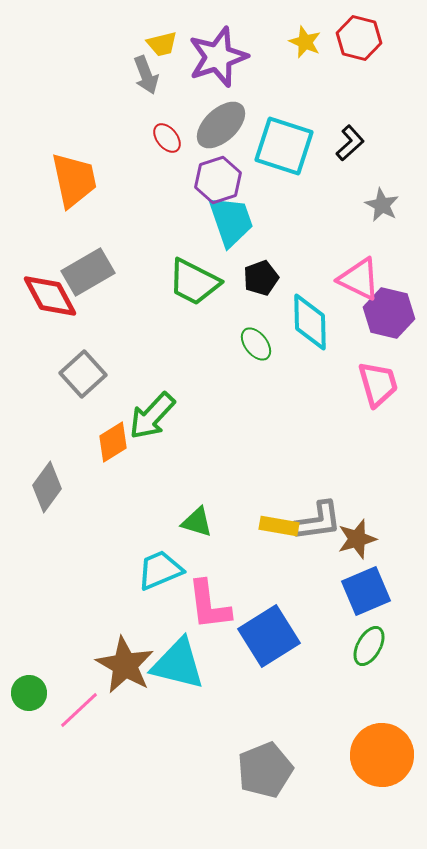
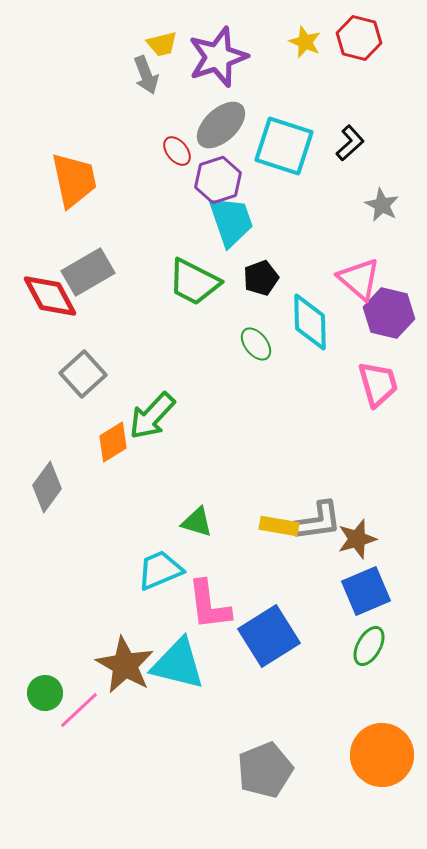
red ellipse at (167, 138): moved 10 px right, 13 px down
pink triangle at (359, 279): rotated 15 degrees clockwise
green circle at (29, 693): moved 16 px right
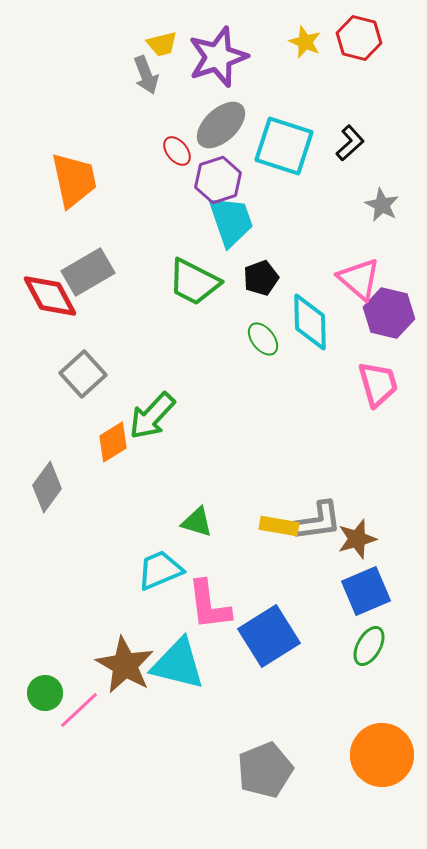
green ellipse at (256, 344): moved 7 px right, 5 px up
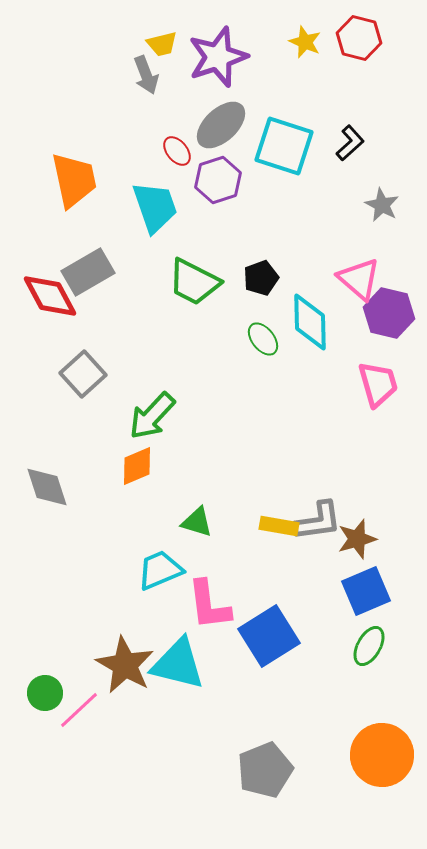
cyan trapezoid at (231, 221): moved 76 px left, 14 px up
orange diamond at (113, 442): moved 24 px right, 24 px down; rotated 9 degrees clockwise
gray diamond at (47, 487): rotated 54 degrees counterclockwise
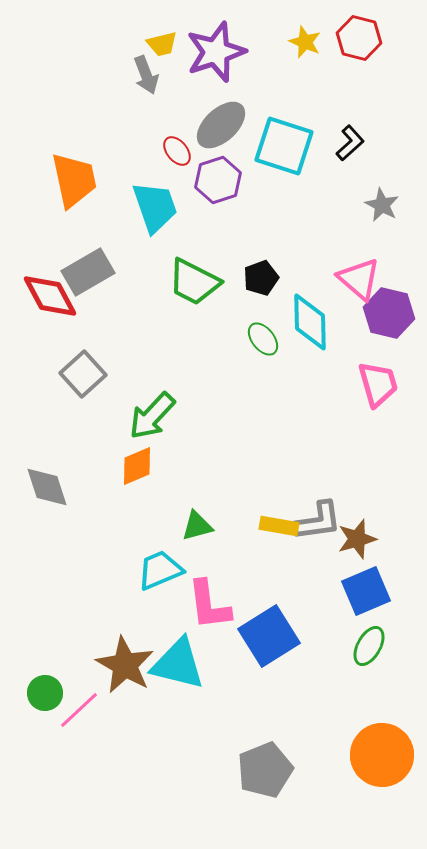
purple star at (218, 57): moved 2 px left, 5 px up
green triangle at (197, 522): moved 4 px down; rotated 32 degrees counterclockwise
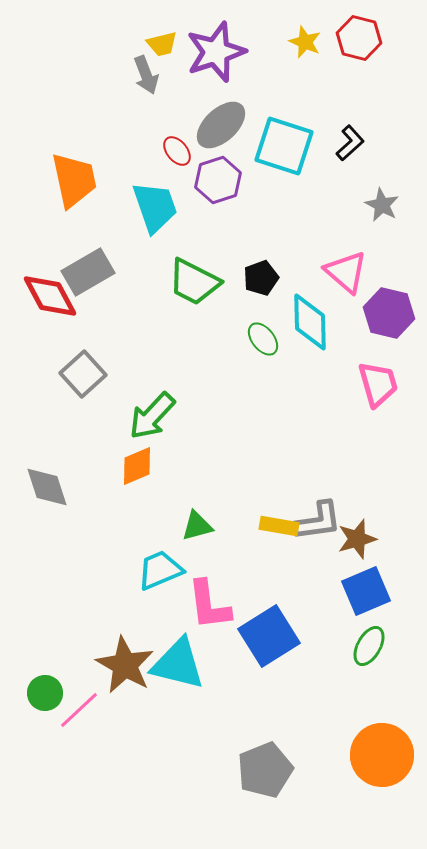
pink triangle at (359, 279): moved 13 px left, 7 px up
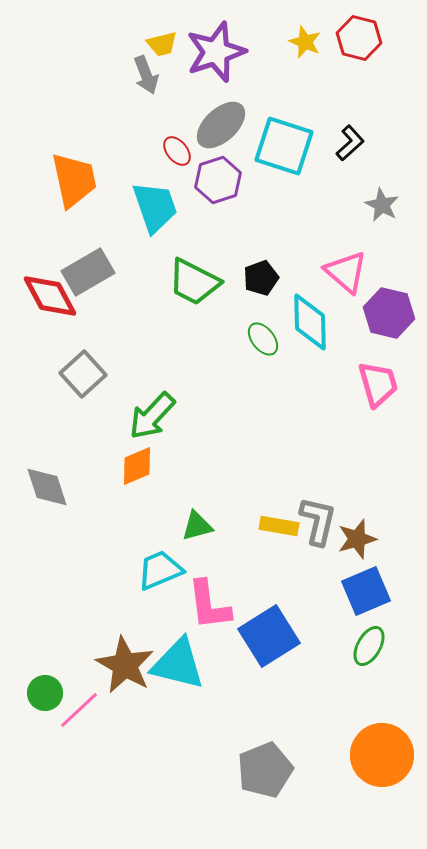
gray L-shape at (318, 521): rotated 69 degrees counterclockwise
